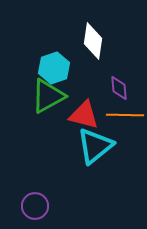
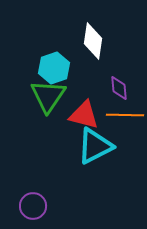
green triangle: rotated 27 degrees counterclockwise
cyan triangle: rotated 12 degrees clockwise
purple circle: moved 2 px left
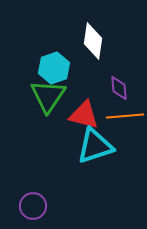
orange line: moved 1 px down; rotated 6 degrees counterclockwise
cyan triangle: rotated 9 degrees clockwise
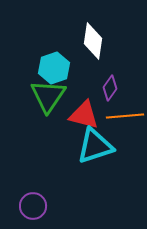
purple diamond: moved 9 px left; rotated 40 degrees clockwise
